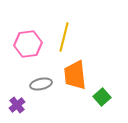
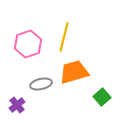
pink hexagon: rotated 12 degrees counterclockwise
orange trapezoid: moved 1 px left, 3 px up; rotated 80 degrees clockwise
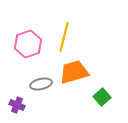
purple cross: rotated 28 degrees counterclockwise
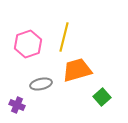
orange trapezoid: moved 3 px right, 2 px up
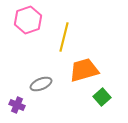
pink hexagon: moved 24 px up
orange trapezoid: moved 7 px right
gray ellipse: rotated 10 degrees counterclockwise
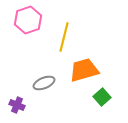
gray ellipse: moved 3 px right, 1 px up
